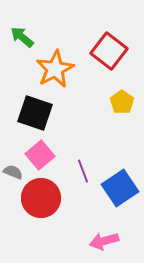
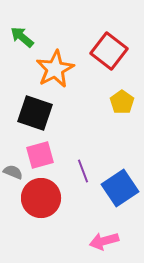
pink square: rotated 24 degrees clockwise
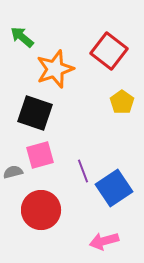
orange star: rotated 9 degrees clockwise
gray semicircle: rotated 36 degrees counterclockwise
blue square: moved 6 px left
red circle: moved 12 px down
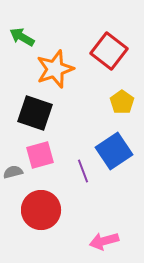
green arrow: rotated 10 degrees counterclockwise
blue square: moved 37 px up
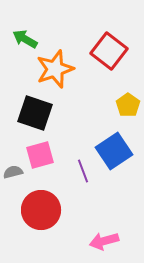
green arrow: moved 3 px right, 2 px down
yellow pentagon: moved 6 px right, 3 px down
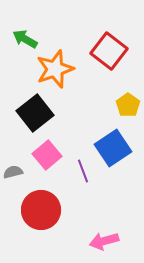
black square: rotated 33 degrees clockwise
blue square: moved 1 px left, 3 px up
pink square: moved 7 px right; rotated 24 degrees counterclockwise
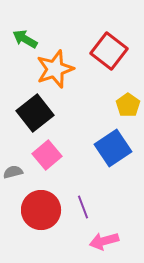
purple line: moved 36 px down
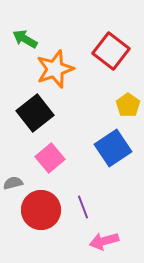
red square: moved 2 px right
pink square: moved 3 px right, 3 px down
gray semicircle: moved 11 px down
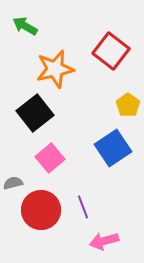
green arrow: moved 13 px up
orange star: rotated 6 degrees clockwise
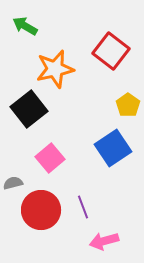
black square: moved 6 px left, 4 px up
